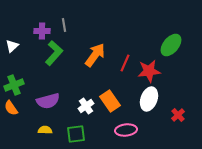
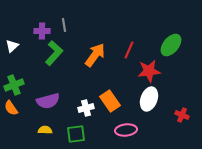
red line: moved 4 px right, 13 px up
white cross: moved 2 px down; rotated 21 degrees clockwise
red cross: moved 4 px right; rotated 24 degrees counterclockwise
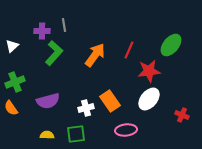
green cross: moved 1 px right, 3 px up
white ellipse: rotated 20 degrees clockwise
yellow semicircle: moved 2 px right, 5 px down
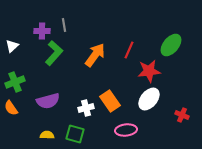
green square: moved 1 px left; rotated 24 degrees clockwise
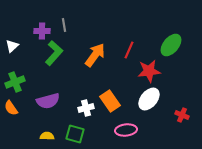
yellow semicircle: moved 1 px down
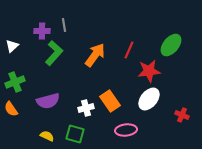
orange semicircle: moved 1 px down
yellow semicircle: rotated 24 degrees clockwise
